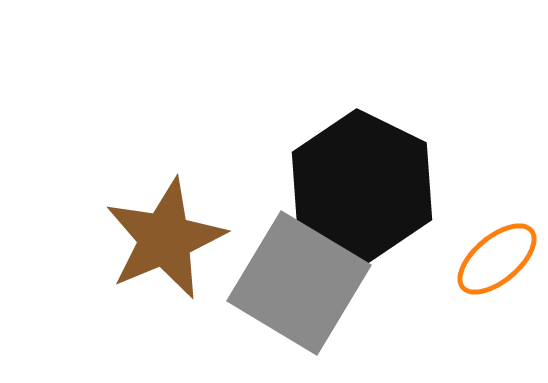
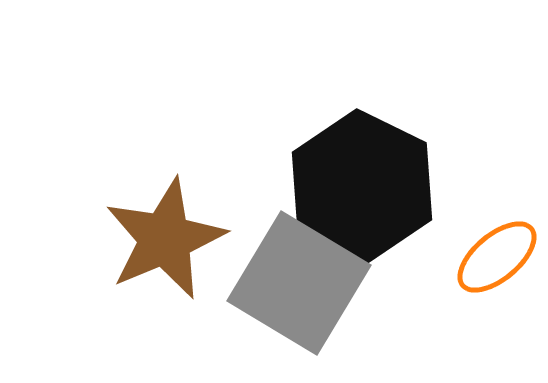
orange ellipse: moved 2 px up
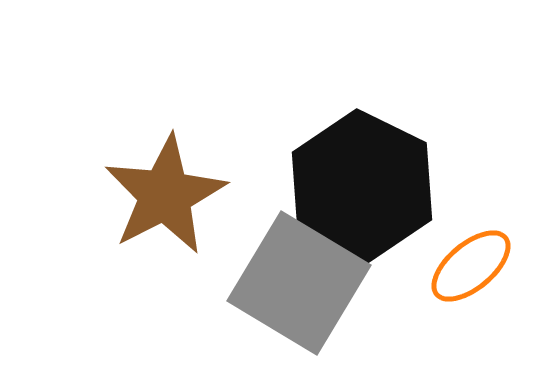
brown star: moved 44 px up; rotated 4 degrees counterclockwise
orange ellipse: moved 26 px left, 9 px down
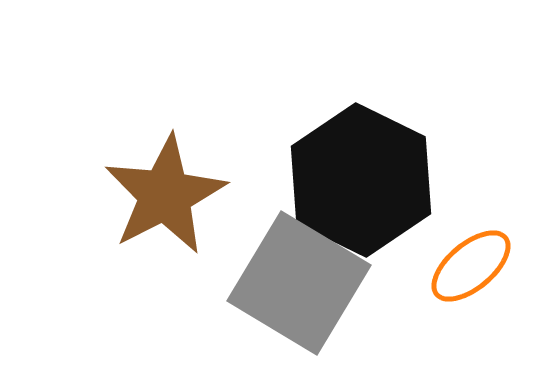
black hexagon: moved 1 px left, 6 px up
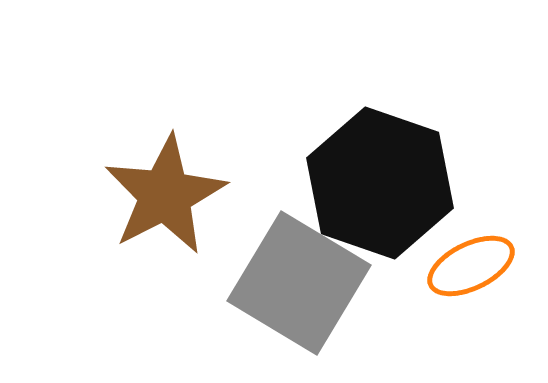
black hexagon: moved 19 px right, 3 px down; rotated 7 degrees counterclockwise
orange ellipse: rotated 14 degrees clockwise
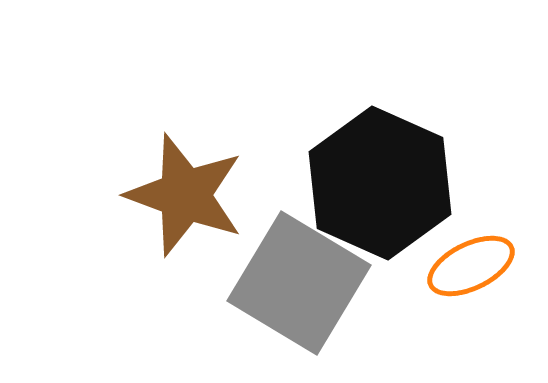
black hexagon: rotated 5 degrees clockwise
brown star: moved 20 px right; rotated 25 degrees counterclockwise
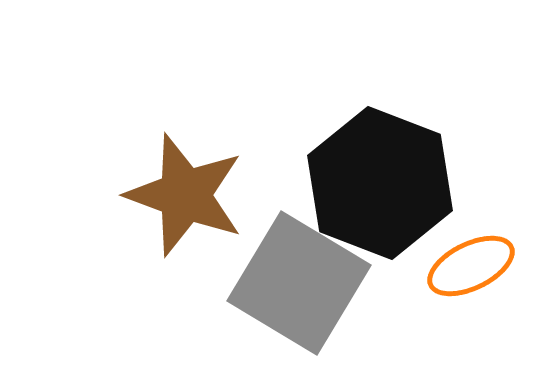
black hexagon: rotated 3 degrees counterclockwise
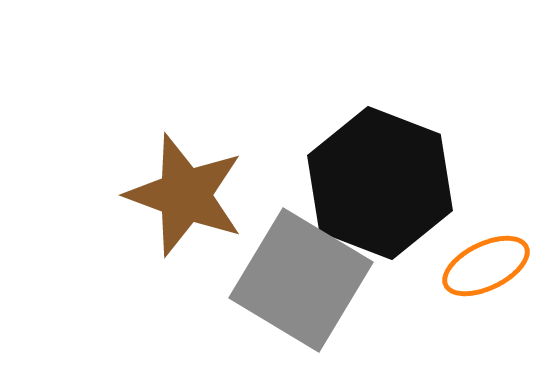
orange ellipse: moved 15 px right
gray square: moved 2 px right, 3 px up
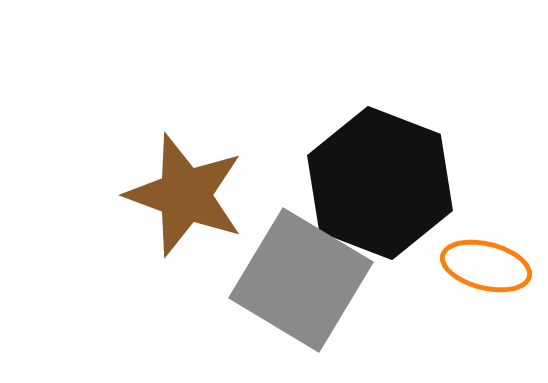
orange ellipse: rotated 40 degrees clockwise
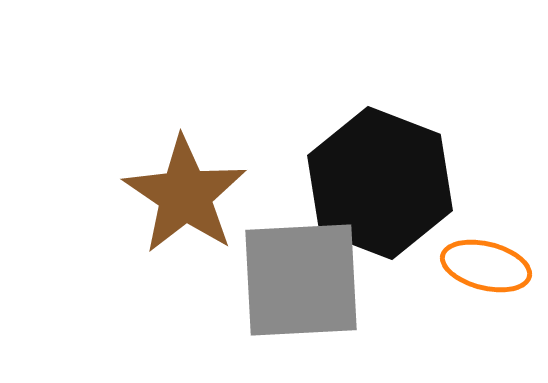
brown star: rotated 14 degrees clockwise
gray square: rotated 34 degrees counterclockwise
